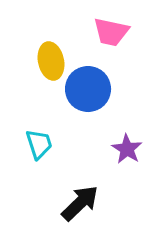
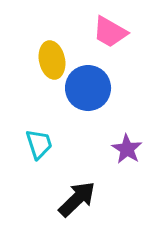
pink trapezoid: moved 1 px left; rotated 18 degrees clockwise
yellow ellipse: moved 1 px right, 1 px up
blue circle: moved 1 px up
black arrow: moved 3 px left, 4 px up
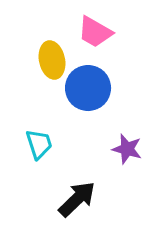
pink trapezoid: moved 15 px left
purple star: rotated 16 degrees counterclockwise
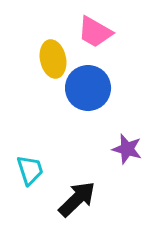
yellow ellipse: moved 1 px right, 1 px up
cyan trapezoid: moved 9 px left, 26 px down
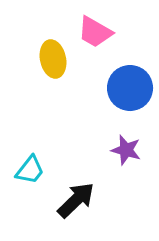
blue circle: moved 42 px right
purple star: moved 1 px left, 1 px down
cyan trapezoid: rotated 56 degrees clockwise
black arrow: moved 1 px left, 1 px down
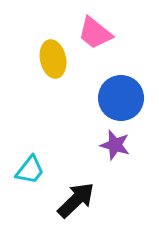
pink trapezoid: moved 1 px down; rotated 9 degrees clockwise
blue circle: moved 9 px left, 10 px down
purple star: moved 11 px left, 5 px up
